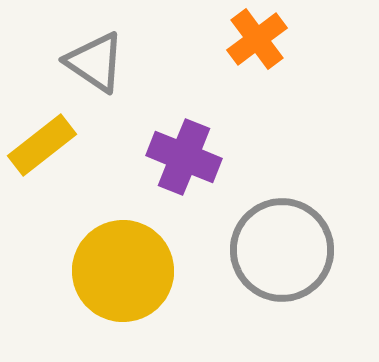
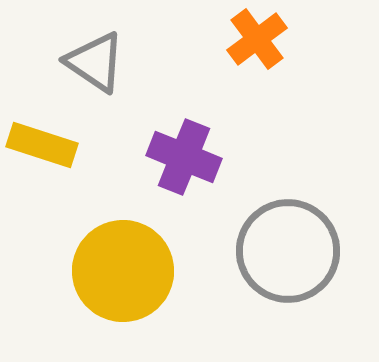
yellow rectangle: rotated 56 degrees clockwise
gray circle: moved 6 px right, 1 px down
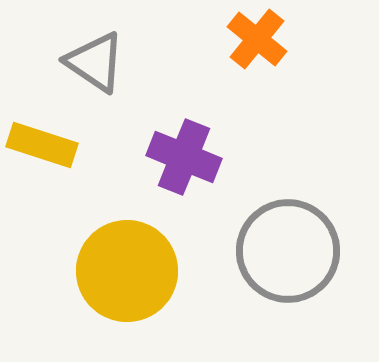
orange cross: rotated 14 degrees counterclockwise
yellow circle: moved 4 px right
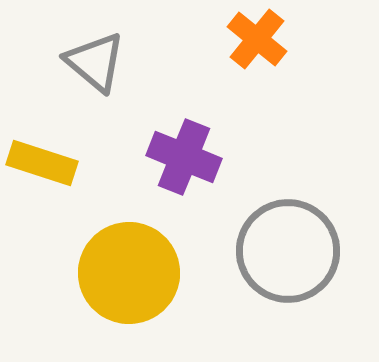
gray triangle: rotated 6 degrees clockwise
yellow rectangle: moved 18 px down
yellow circle: moved 2 px right, 2 px down
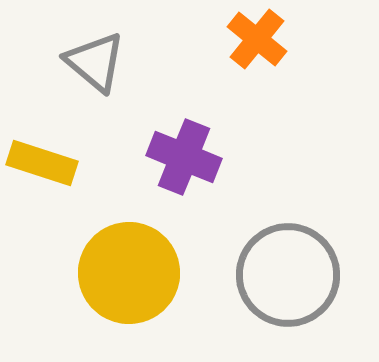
gray circle: moved 24 px down
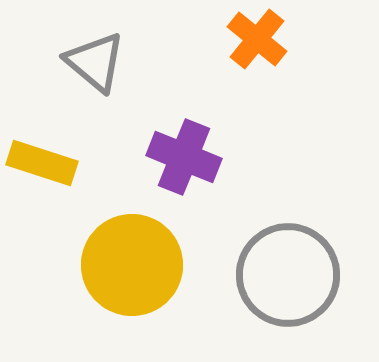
yellow circle: moved 3 px right, 8 px up
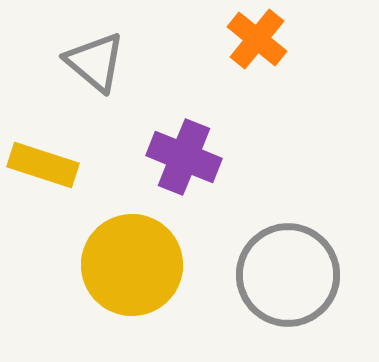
yellow rectangle: moved 1 px right, 2 px down
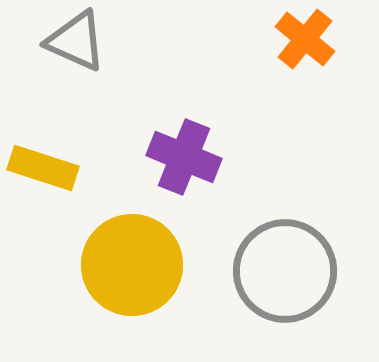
orange cross: moved 48 px right
gray triangle: moved 19 px left, 21 px up; rotated 16 degrees counterclockwise
yellow rectangle: moved 3 px down
gray circle: moved 3 px left, 4 px up
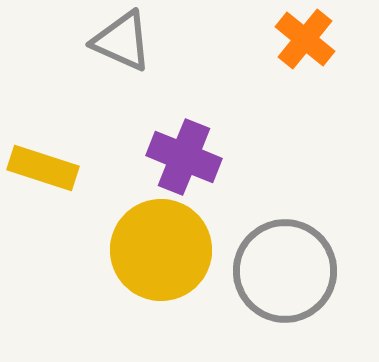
gray triangle: moved 46 px right
yellow circle: moved 29 px right, 15 px up
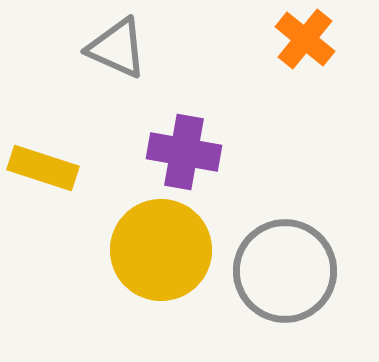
gray triangle: moved 5 px left, 7 px down
purple cross: moved 5 px up; rotated 12 degrees counterclockwise
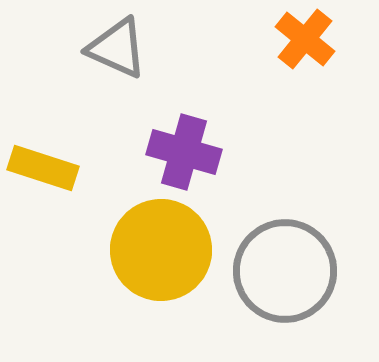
purple cross: rotated 6 degrees clockwise
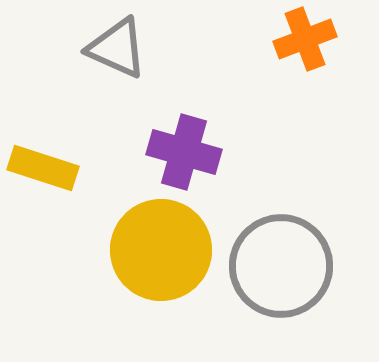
orange cross: rotated 30 degrees clockwise
gray circle: moved 4 px left, 5 px up
